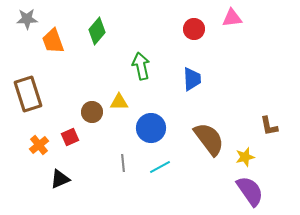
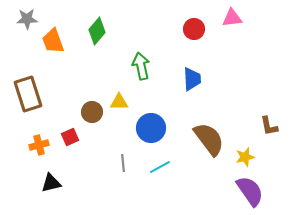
orange cross: rotated 24 degrees clockwise
black triangle: moved 9 px left, 4 px down; rotated 10 degrees clockwise
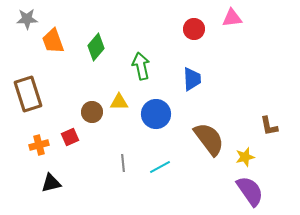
green diamond: moved 1 px left, 16 px down
blue circle: moved 5 px right, 14 px up
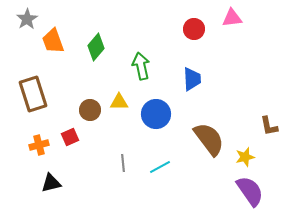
gray star: rotated 30 degrees counterclockwise
brown rectangle: moved 5 px right
brown circle: moved 2 px left, 2 px up
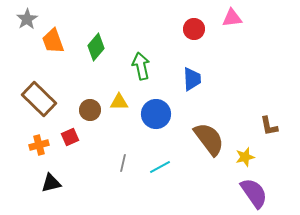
brown rectangle: moved 6 px right, 5 px down; rotated 28 degrees counterclockwise
gray line: rotated 18 degrees clockwise
purple semicircle: moved 4 px right, 2 px down
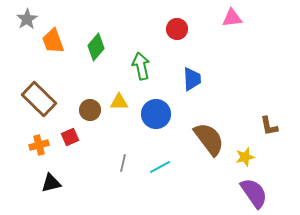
red circle: moved 17 px left
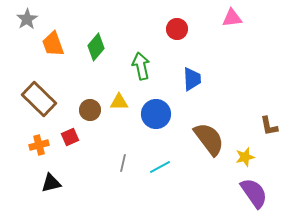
orange trapezoid: moved 3 px down
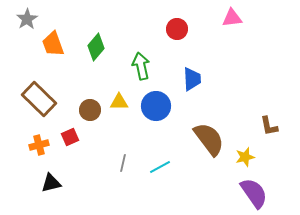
blue circle: moved 8 px up
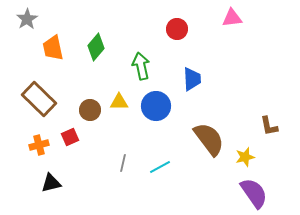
orange trapezoid: moved 4 px down; rotated 8 degrees clockwise
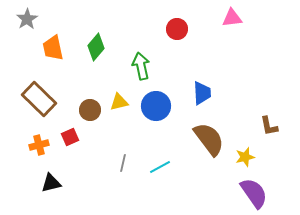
blue trapezoid: moved 10 px right, 14 px down
yellow triangle: rotated 12 degrees counterclockwise
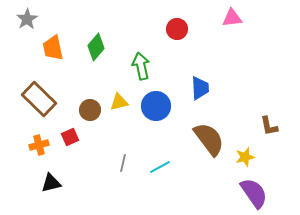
blue trapezoid: moved 2 px left, 5 px up
